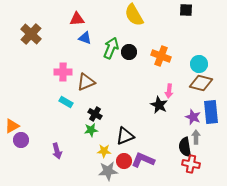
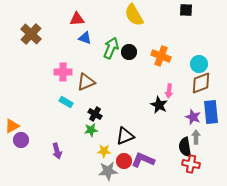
brown diamond: rotated 35 degrees counterclockwise
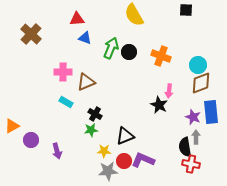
cyan circle: moved 1 px left, 1 px down
purple circle: moved 10 px right
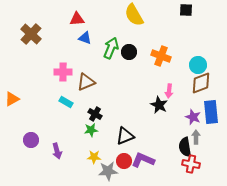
orange triangle: moved 27 px up
yellow star: moved 10 px left, 6 px down
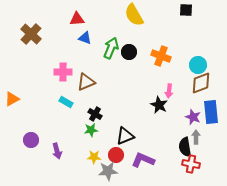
red circle: moved 8 px left, 6 px up
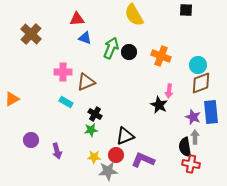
gray arrow: moved 1 px left
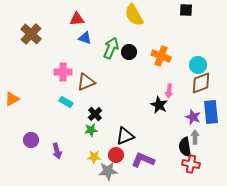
black cross: rotated 16 degrees clockwise
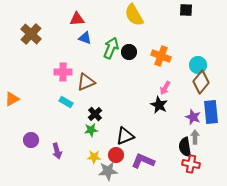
brown diamond: moved 1 px up; rotated 30 degrees counterclockwise
pink arrow: moved 4 px left, 3 px up; rotated 24 degrees clockwise
purple L-shape: moved 1 px down
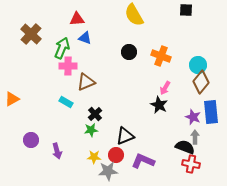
green arrow: moved 49 px left
pink cross: moved 5 px right, 6 px up
black semicircle: rotated 120 degrees clockwise
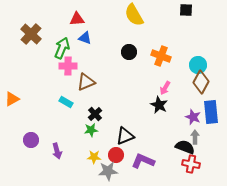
brown diamond: rotated 10 degrees counterclockwise
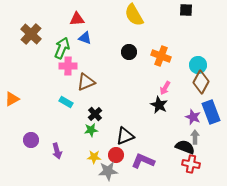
blue rectangle: rotated 15 degrees counterclockwise
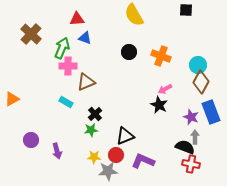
pink arrow: moved 1 px down; rotated 32 degrees clockwise
purple star: moved 2 px left
